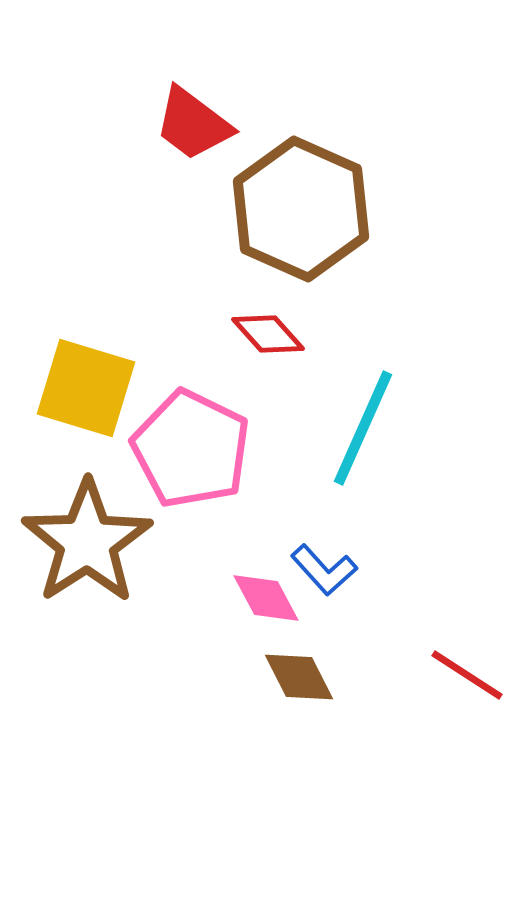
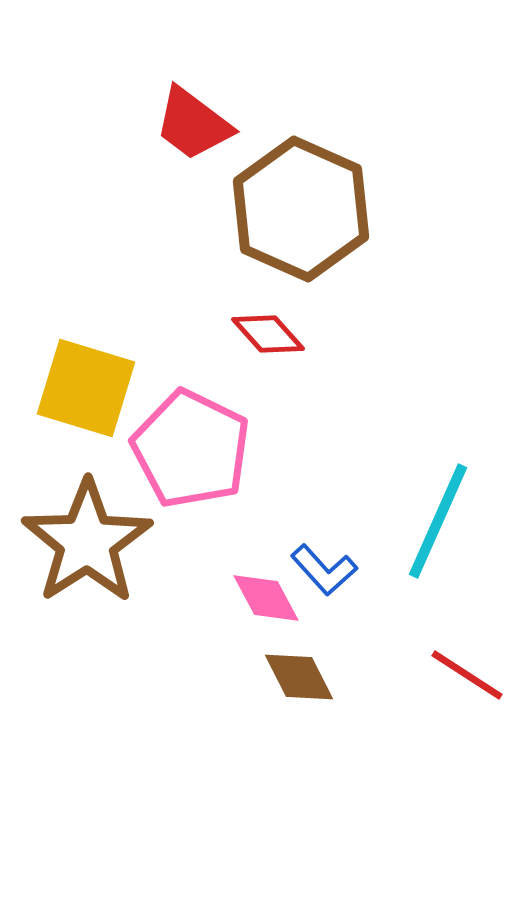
cyan line: moved 75 px right, 93 px down
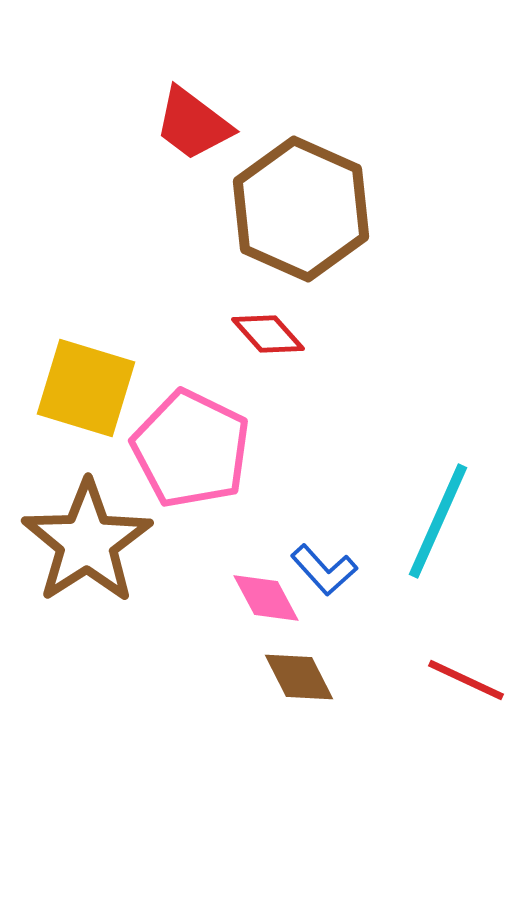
red line: moved 1 px left, 5 px down; rotated 8 degrees counterclockwise
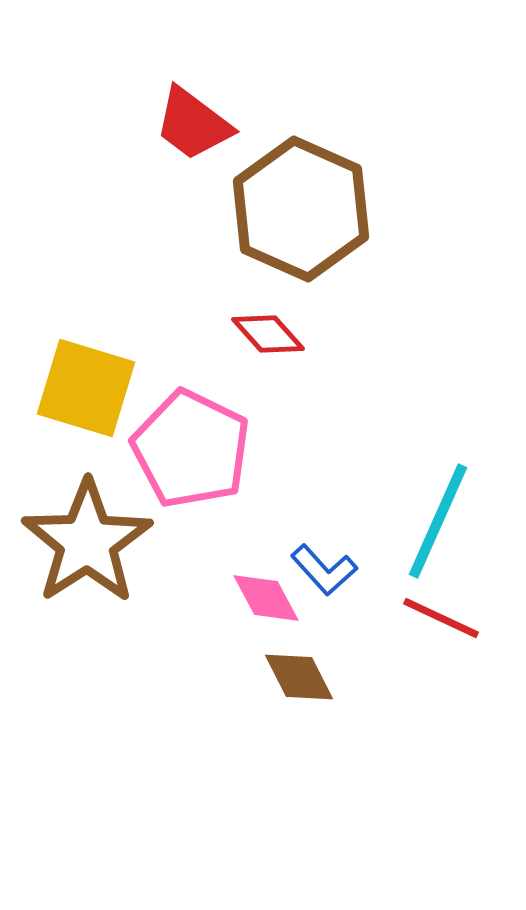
red line: moved 25 px left, 62 px up
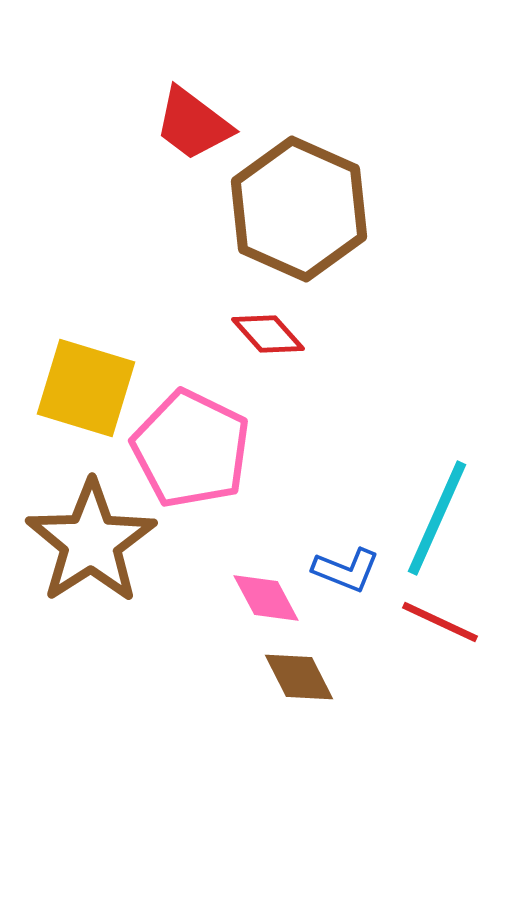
brown hexagon: moved 2 px left
cyan line: moved 1 px left, 3 px up
brown star: moved 4 px right
blue L-shape: moved 22 px right; rotated 26 degrees counterclockwise
red line: moved 1 px left, 4 px down
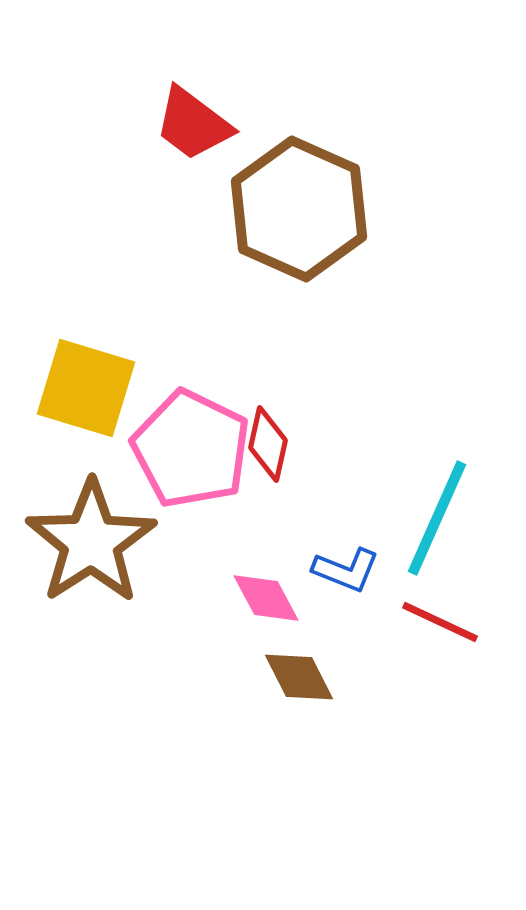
red diamond: moved 110 px down; rotated 54 degrees clockwise
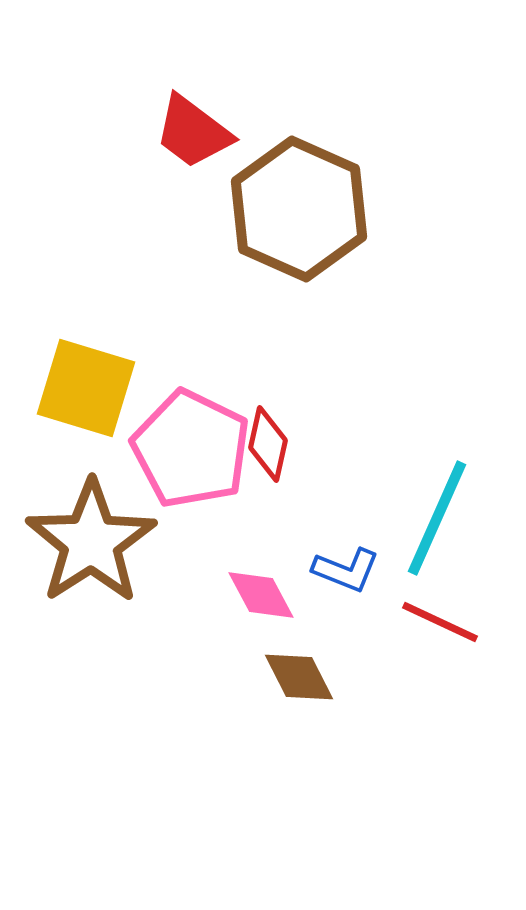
red trapezoid: moved 8 px down
pink diamond: moved 5 px left, 3 px up
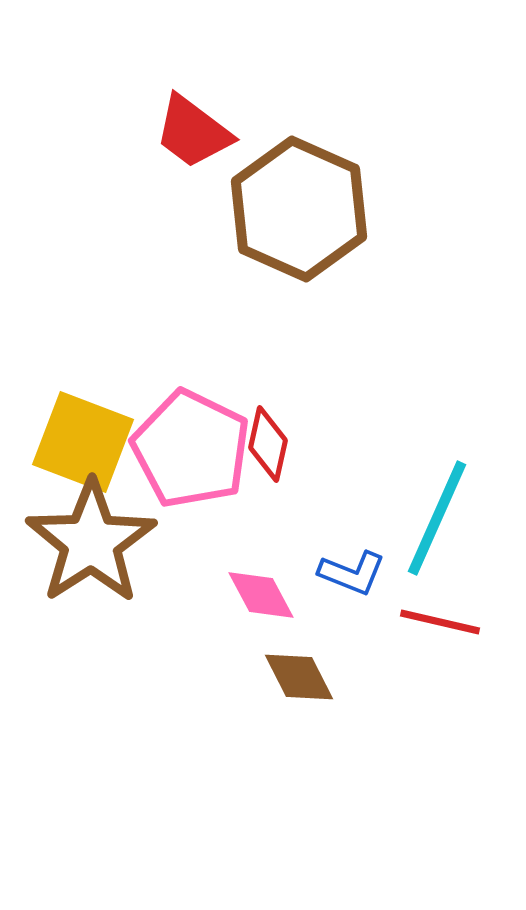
yellow square: moved 3 px left, 54 px down; rotated 4 degrees clockwise
blue L-shape: moved 6 px right, 3 px down
red line: rotated 12 degrees counterclockwise
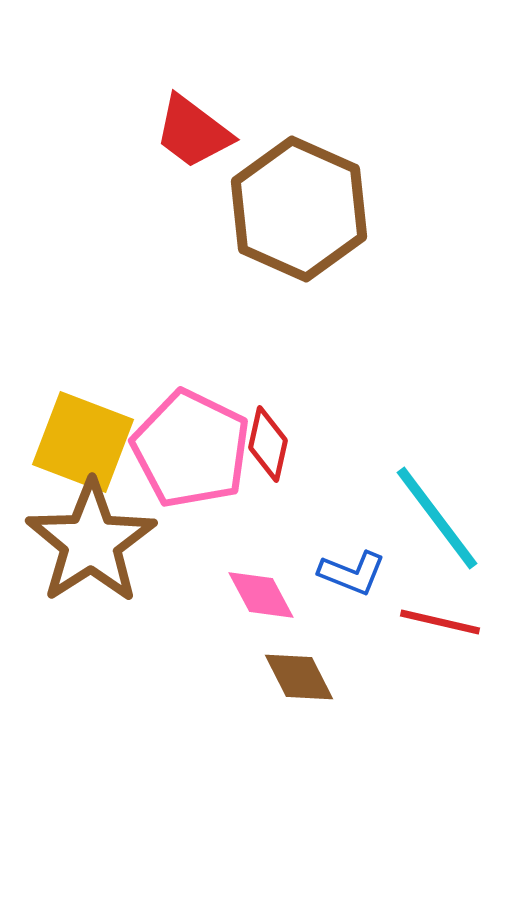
cyan line: rotated 61 degrees counterclockwise
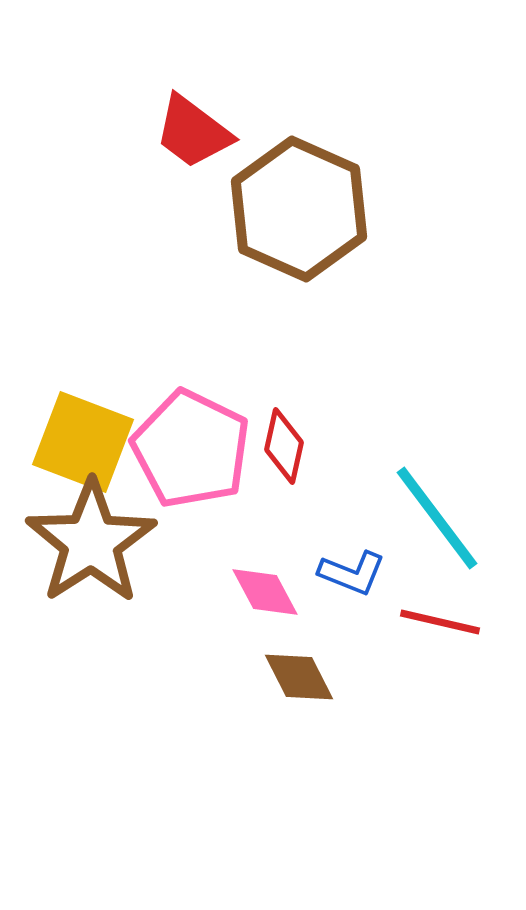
red diamond: moved 16 px right, 2 px down
pink diamond: moved 4 px right, 3 px up
